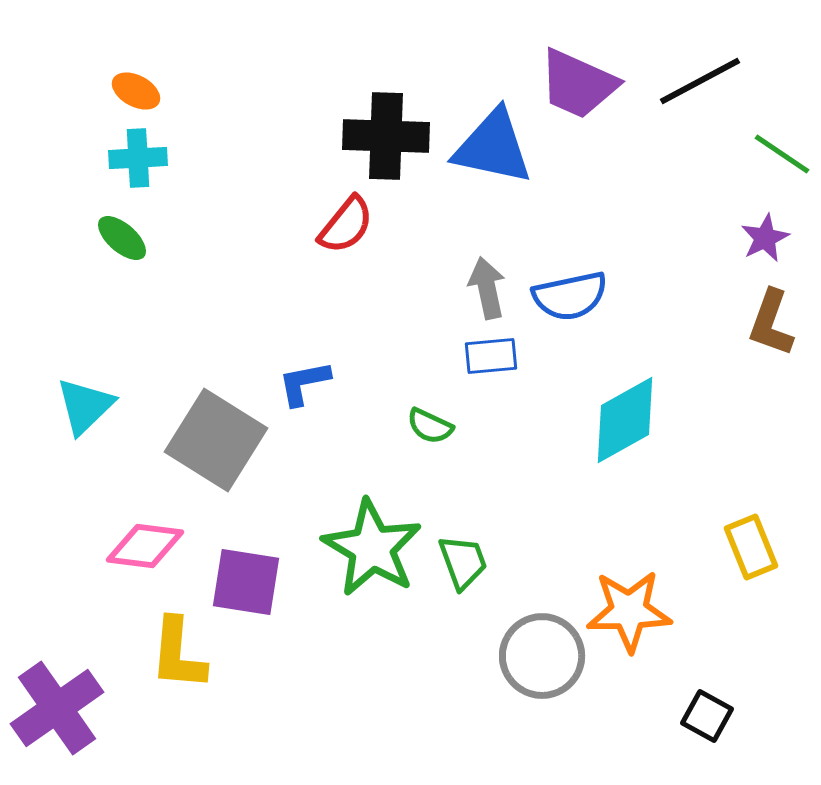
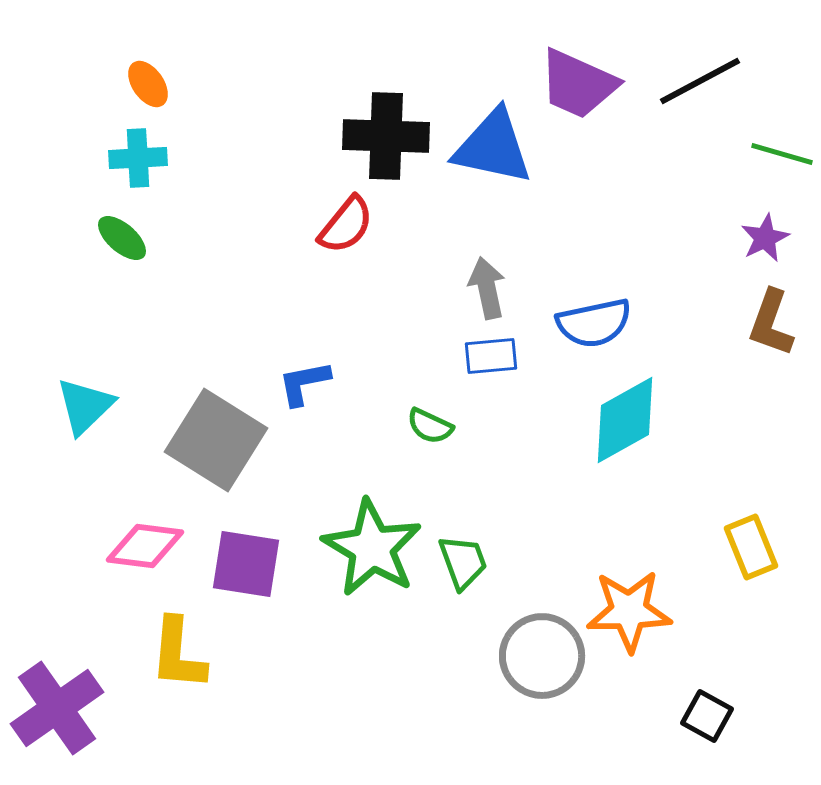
orange ellipse: moved 12 px right, 7 px up; rotated 27 degrees clockwise
green line: rotated 18 degrees counterclockwise
blue semicircle: moved 24 px right, 27 px down
purple square: moved 18 px up
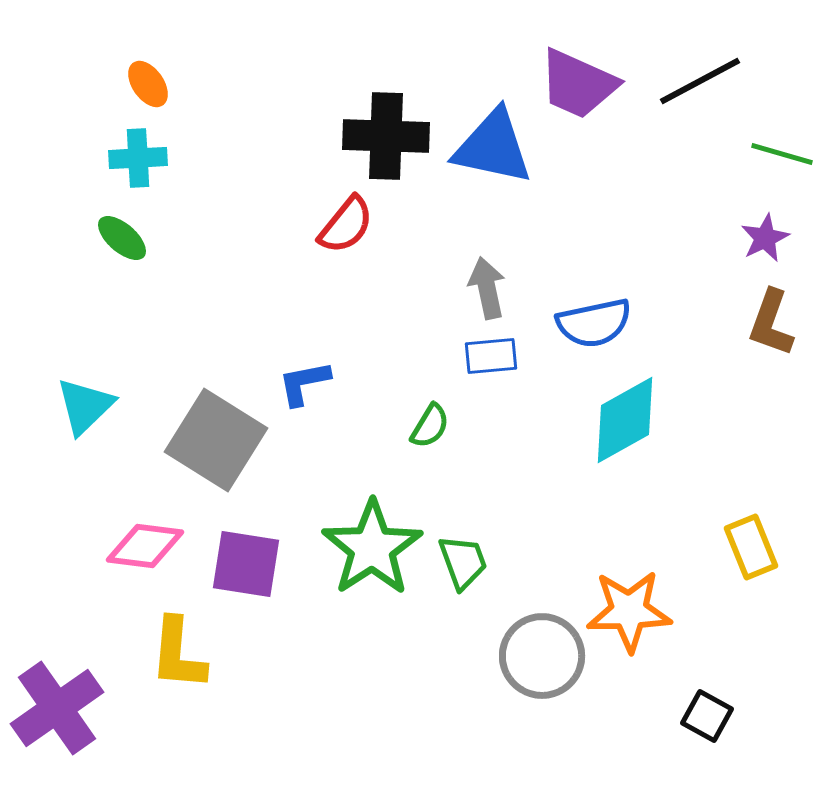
green semicircle: rotated 84 degrees counterclockwise
green star: rotated 8 degrees clockwise
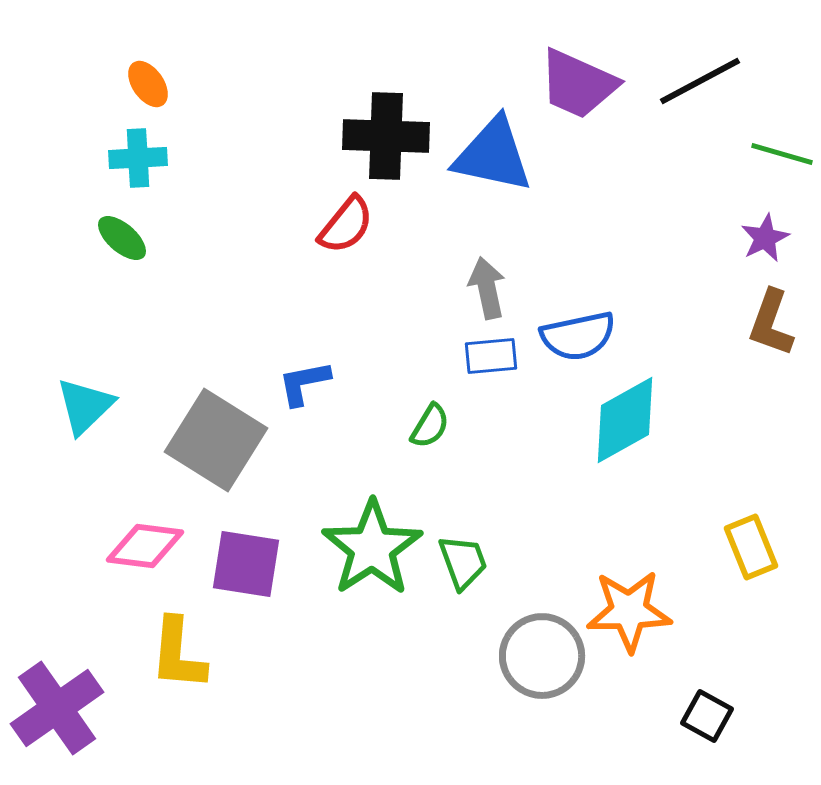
blue triangle: moved 8 px down
blue semicircle: moved 16 px left, 13 px down
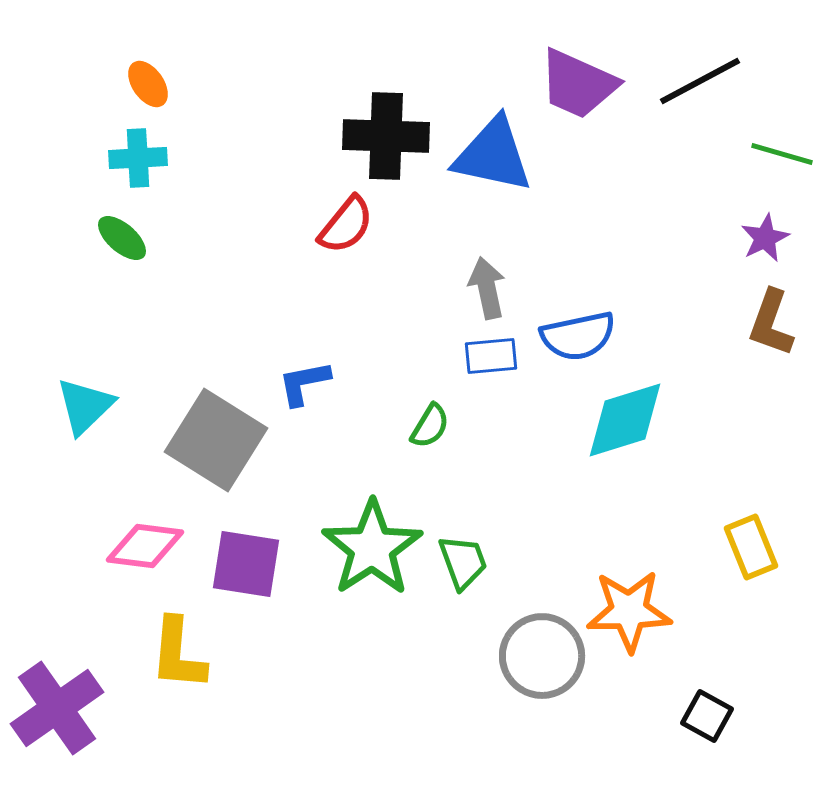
cyan diamond: rotated 12 degrees clockwise
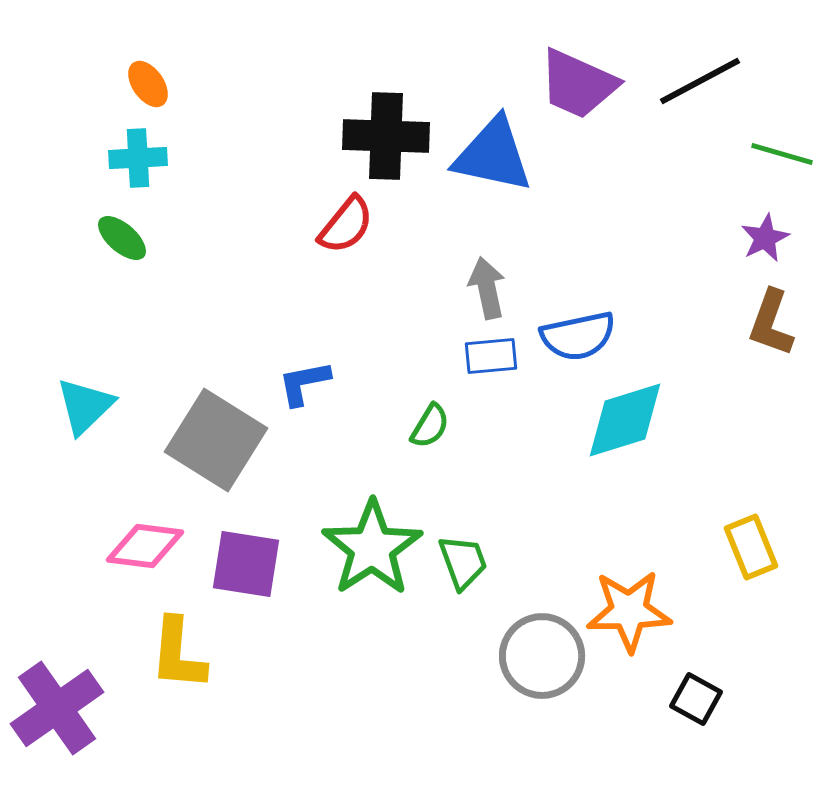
black square: moved 11 px left, 17 px up
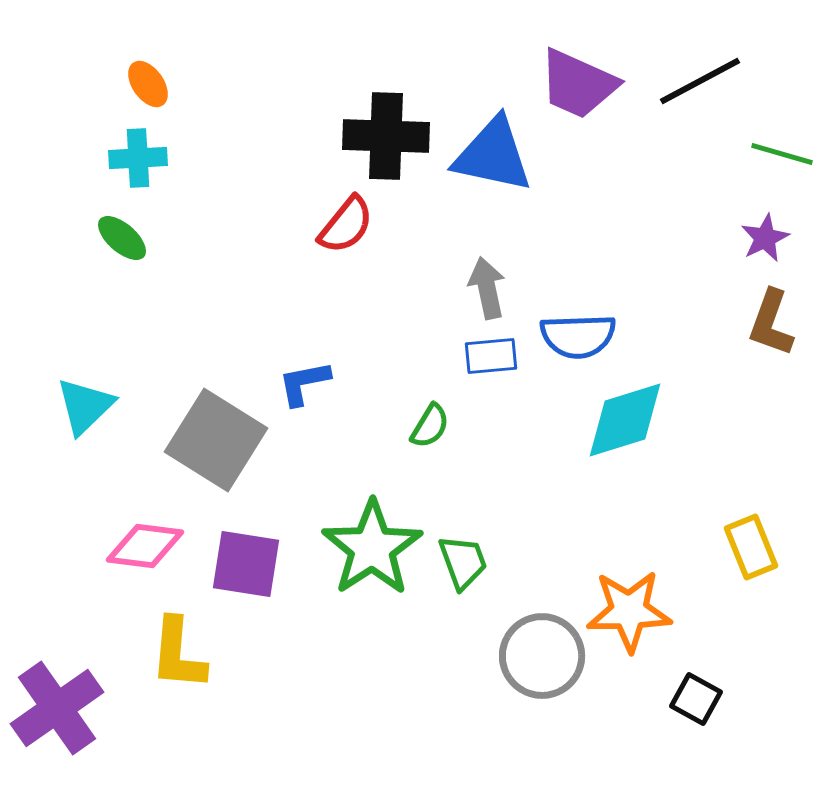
blue semicircle: rotated 10 degrees clockwise
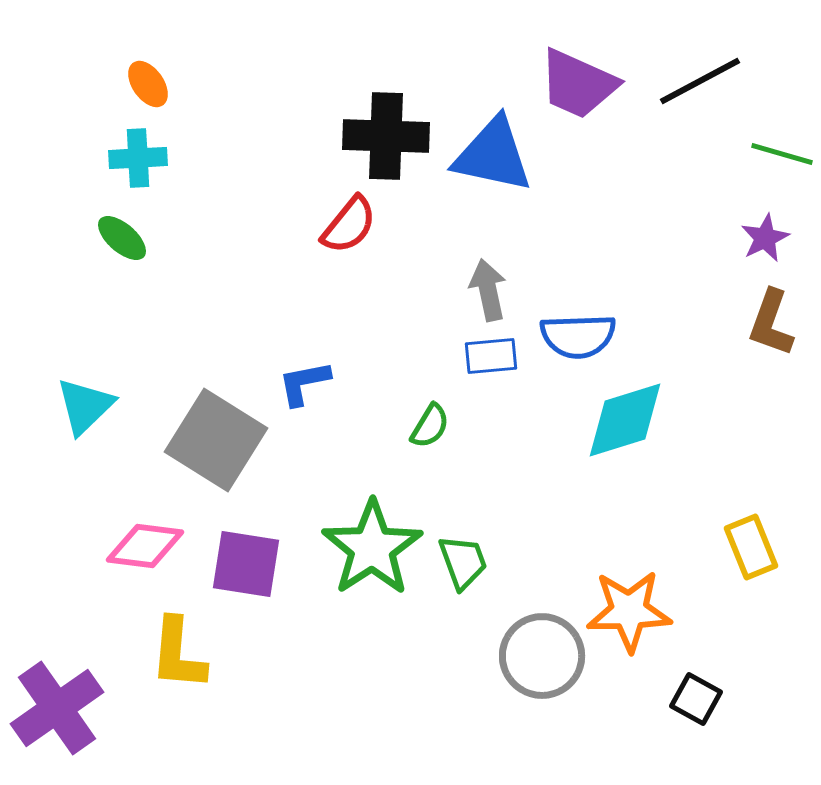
red semicircle: moved 3 px right
gray arrow: moved 1 px right, 2 px down
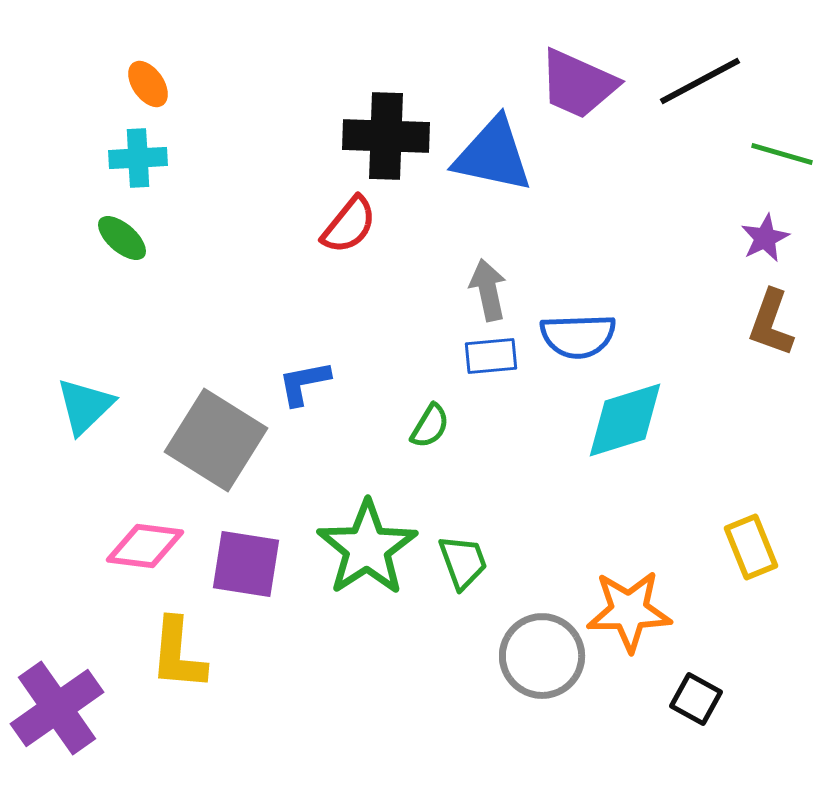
green star: moved 5 px left
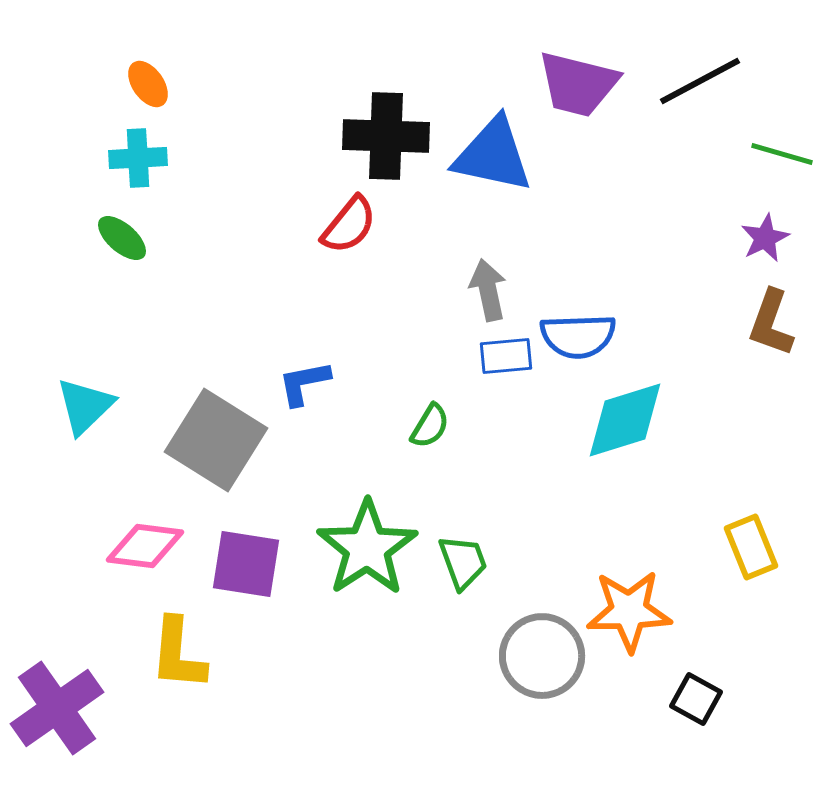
purple trapezoid: rotated 10 degrees counterclockwise
blue rectangle: moved 15 px right
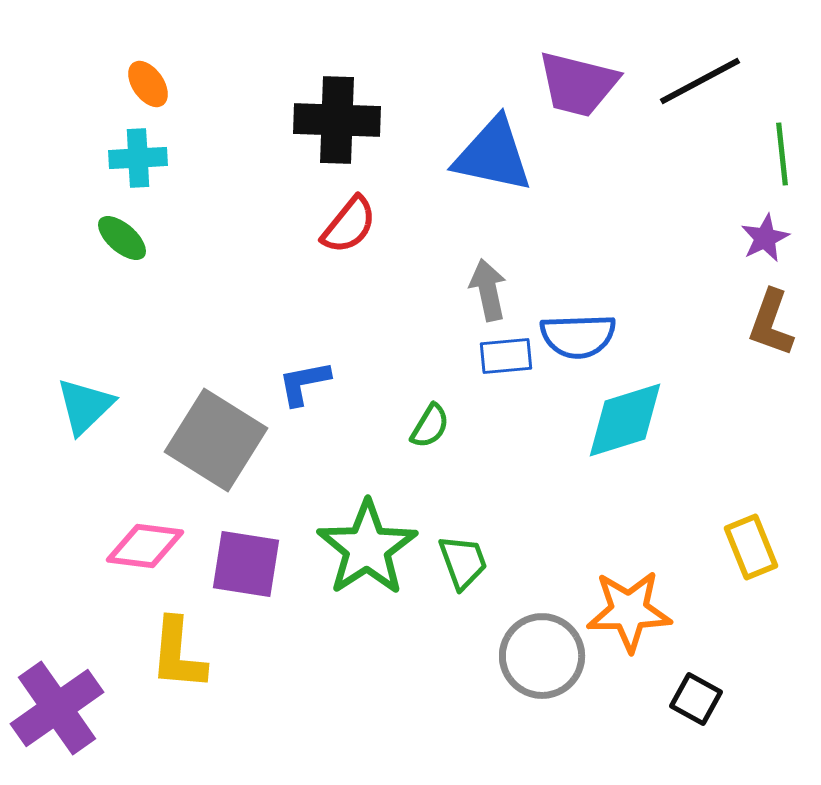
black cross: moved 49 px left, 16 px up
green line: rotated 68 degrees clockwise
